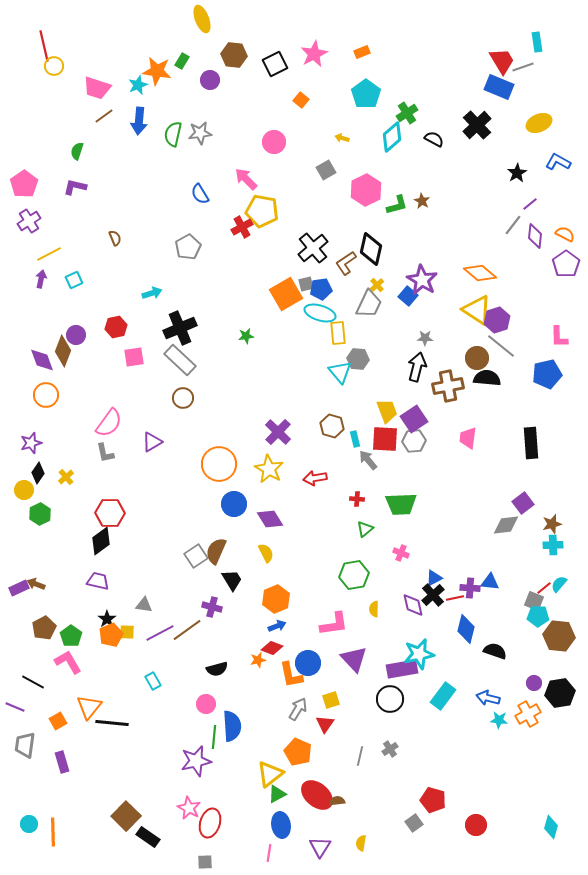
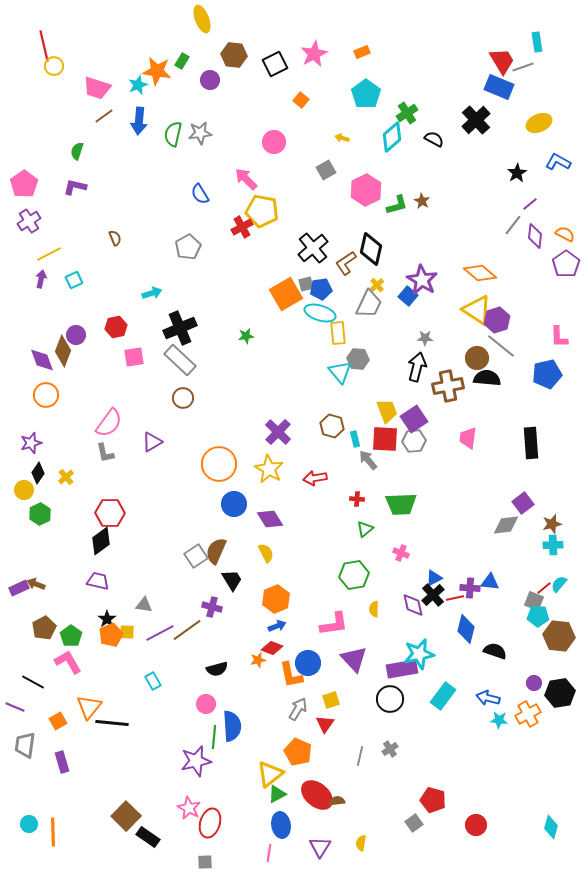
black cross at (477, 125): moved 1 px left, 5 px up
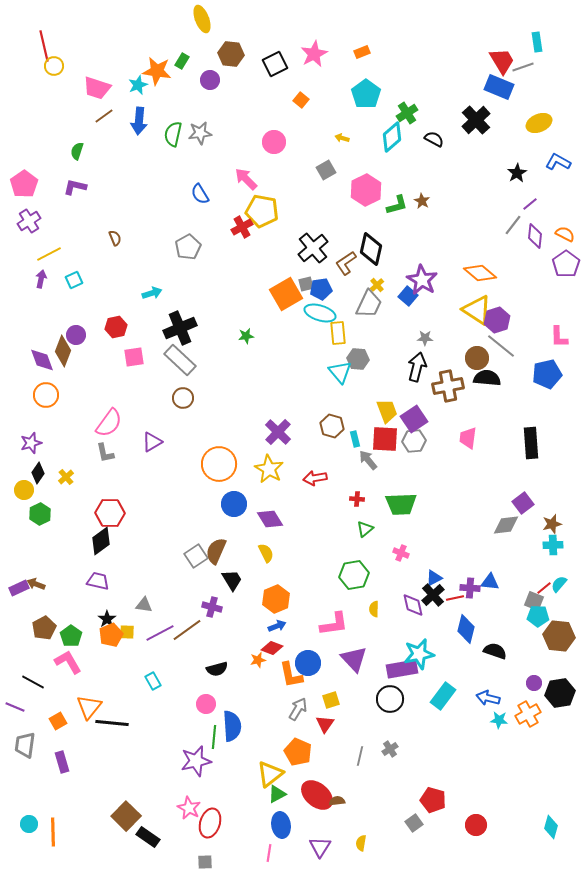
brown hexagon at (234, 55): moved 3 px left, 1 px up
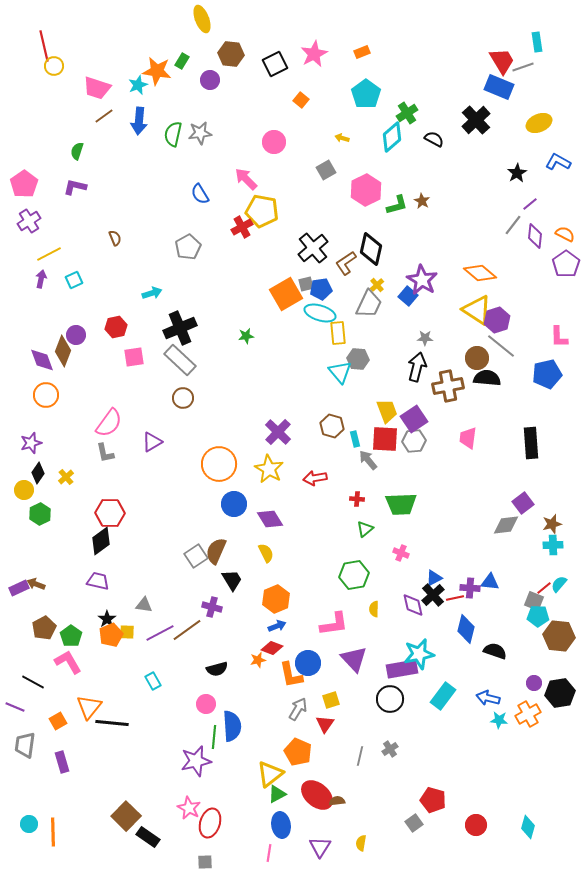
cyan diamond at (551, 827): moved 23 px left
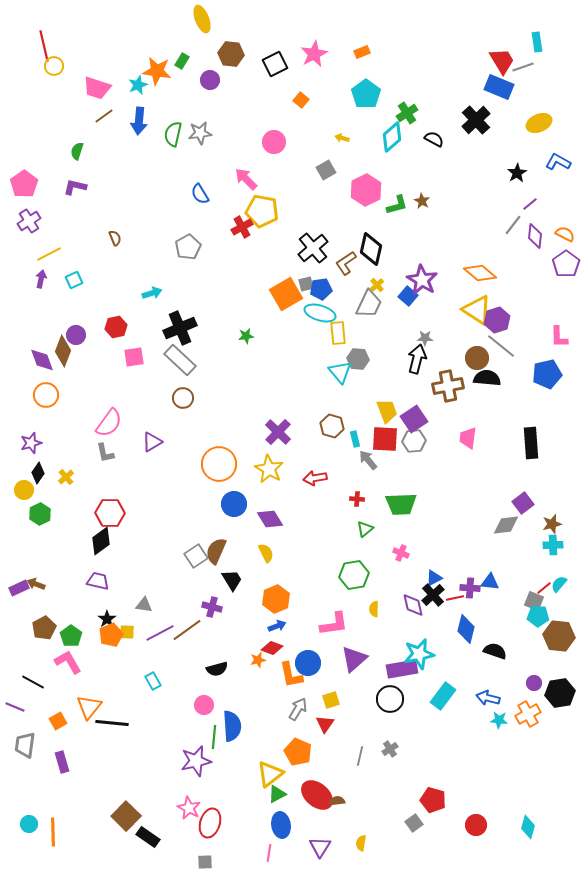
black arrow at (417, 367): moved 8 px up
purple triangle at (354, 659): rotated 32 degrees clockwise
pink circle at (206, 704): moved 2 px left, 1 px down
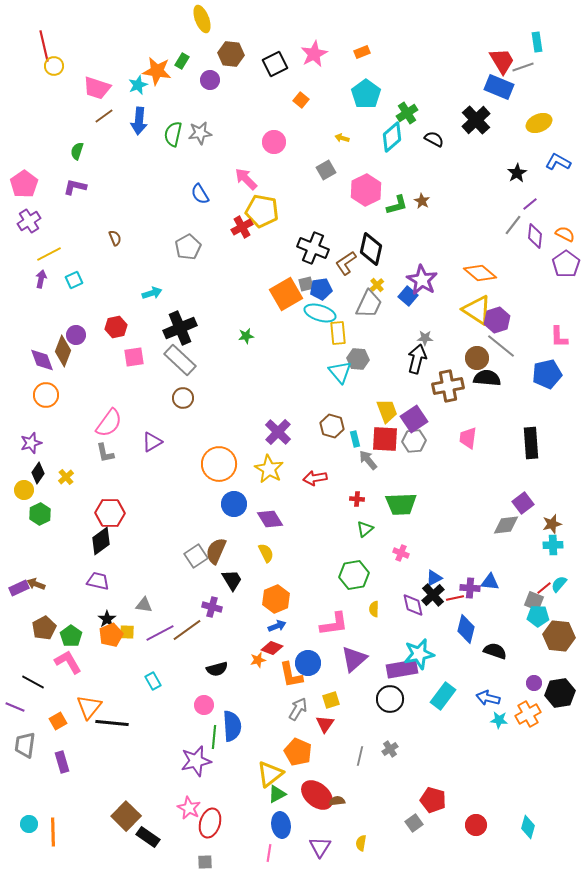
black cross at (313, 248): rotated 28 degrees counterclockwise
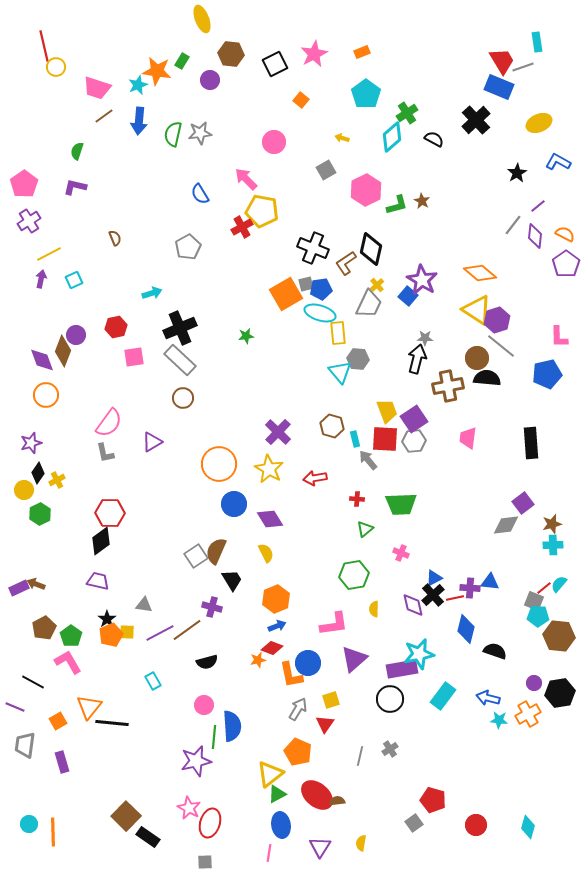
yellow circle at (54, 66): moved 2 px right, 1 px down
purple line at (530, 204): moved 8 px right, 2 px down
yellow cross at (66, 477): moved 9 px left, 3 px down; rotated 14 degrees clockwise
black semicircle at (217, 669): moved 10 px left, 7 px up
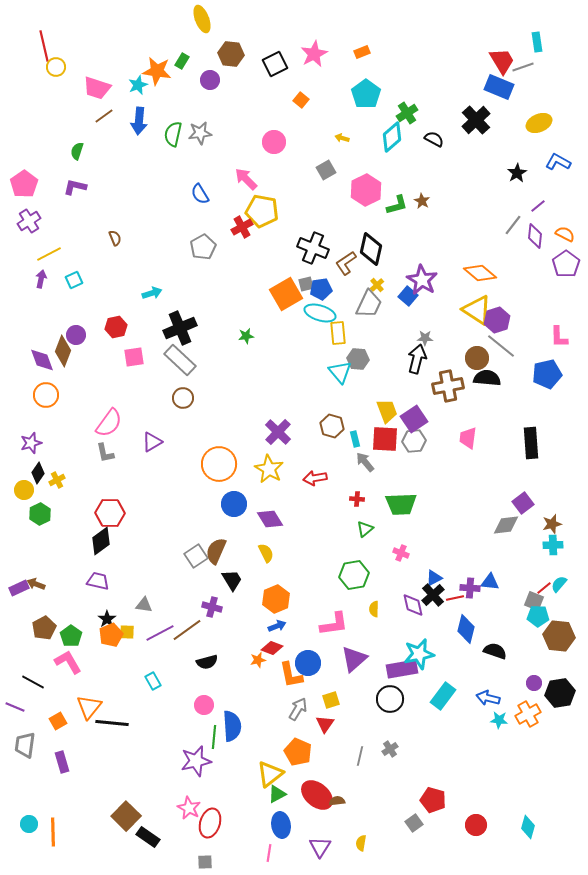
gray pentagon at (188, 247): moved 15 px right
gray arrow at (368, 460): moved 3 px left, 2 px down
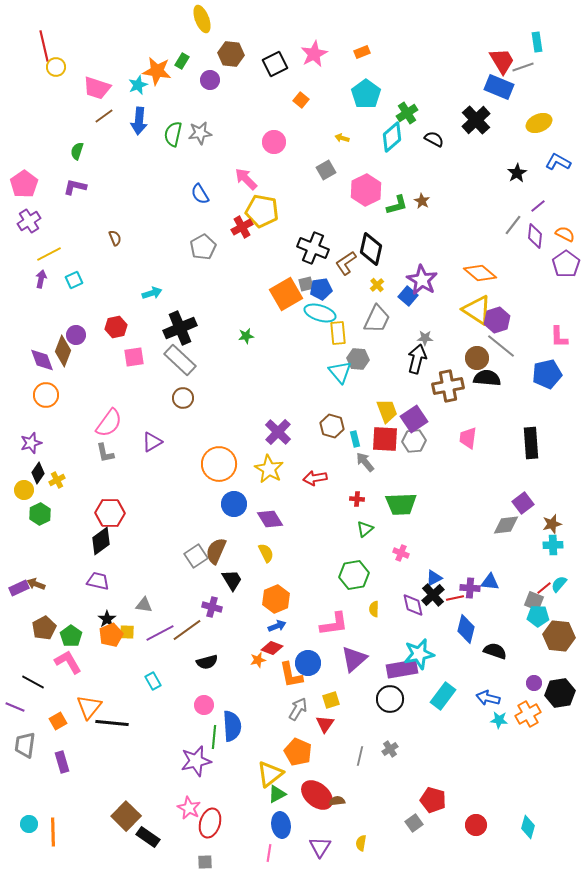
gray trapezoid at (369, 304): moved 8 px right, 15 px down
